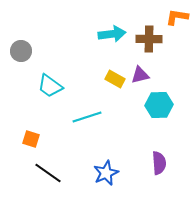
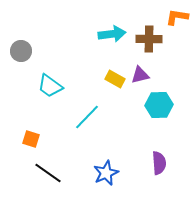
cyan line: rotated 28 degrees counterclockwise
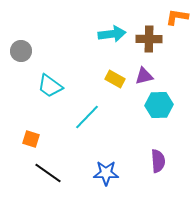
purple triangle: moved 4 px right, 1 px down
purple semicircle: moved 1 px left, 2 px up
blue star: rotated 25 degrees clockwise
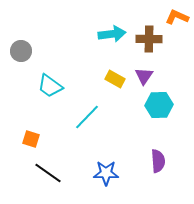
orange L-shape: rotated 15 degrees clockwise
purple triangle: rotated 42 degrees counterclockwise
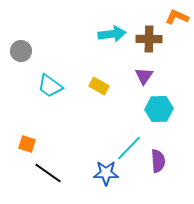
yellow rectangle: moved 16 px left, 7 px down
cyan hexagon: moved 4 px down
cyan line: moved 42 px right, 31 px down
orange square: moved 4 px left, 5 px down
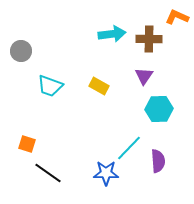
cyan trapezoid: rotated 16 degrees counterclockwise
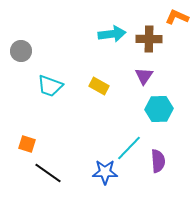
blue star: moved 1 px left, 1 px up
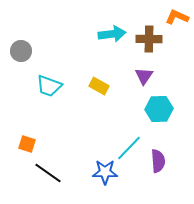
cyan trapezoid: moved 1 px left
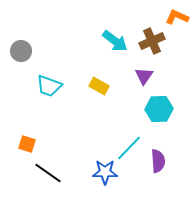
cyan arrow: moved 3 px right, 7 px down; rotated 44 degrees clockwise
brown cross: moved 3 px right, 2 px down; rotated 25 degrees counterclockwise
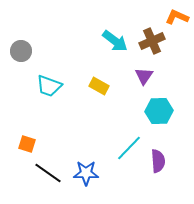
cyan hexagon: moved 2 px down
blue star: moved 19 px left, 1 px down
